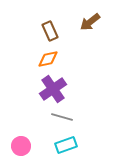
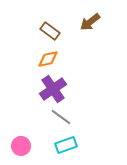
brown rectangle: rotated 30 degrees counterclockwise
gray line: moved 1 px left; rotated 20 degrees clockwise
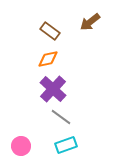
purple cross: rotated 12 degrees counterclockwise
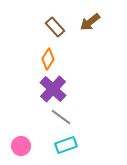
brown rectangle: moved 5 px right, 4 px up; rotated 12 degrees clockwise
orange diamond: rotated 45 degrees counterclockwise
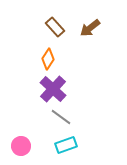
brown arrow: moved 6 px down
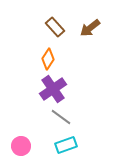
purple cross: rotated 12 degrees clockwise
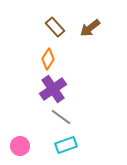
pink circle: moved 1 px left
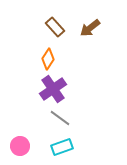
gray line: moved 1 px left, 1 px down
cyan rectangle: moved 4 px left, 2 px down
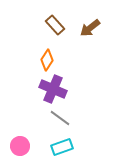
brown rectangle: moved 2 px up
orange diamond: moved 1 px left, 1 px down
purple cross: rotated 32 degrees counterclockwise
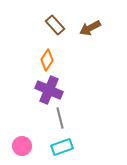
brown arrow: rotated 10 degrees clockwise
purple cross: moved 4 px left, 1 px down
gray line: rotated 40 degrees clockwise
pink circle: moved 2 px right
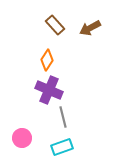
gray line: moved 3 px right, 1 px up
pink circle: moved 8 px up
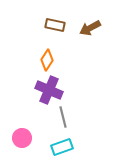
brown rectangle: rotated 36 degrees counterclockwise
